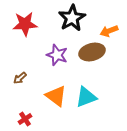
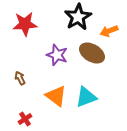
black star: moved 6 px right, 1 px up
brown ellipse: moved 1 px down; rotated 45 degrees clockwise
brown arrow: rotated 104 degrees clockwise
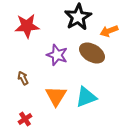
red star: moved 2 px right, 2 px down
brown arrow: moved 3 px right
orange triangle: rotated 25 degrees clockwise
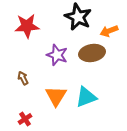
black star: rotated 16 degrees counterclockwise
brown ellipse: rotated 40 degrees counterclockwise
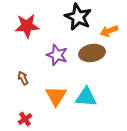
cyan triangle: rotated 25 degrees clockwise
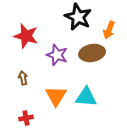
red star: moved 1 px left, 10 px down; rotated 20 degrees clockwise
orange arrow: moved 1 px up; rotated 48 degrees counterclockwise
brown arrow: rotated 16 degrees clockwise
red cross: moved 1 px right, 1 px up; rotated 24 degrees clockwise
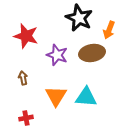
black star: moved 1 px right, 1 px down
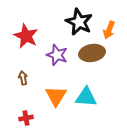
black star: moved 4 px down
red star: rotated 10 degrees clockwise
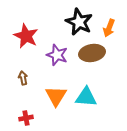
orange arrow: moved 2 px up
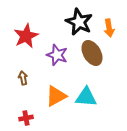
orange arrow: rotated 30 degrees counterclockwise
red star: rotated 20 degrees clockwise
brown ellipse: rotated 70 degrees clockwise
orange triangle: rotated 30 degrees clockwise
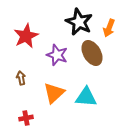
orange arrow: rotated 30 degrees clockwise
brown arrow: moved 2 px left
orange triangle: moved 2 px left, 3 px up; rotated 15 degrees counterclockwise
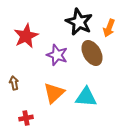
brown arrow: moved 7 px left, 5 px down
